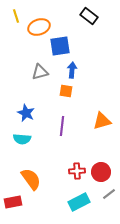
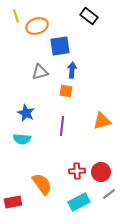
orange ellipse: moved 2 px left, 1 px up
orange semicircle: moved 11 px right, 5 px down
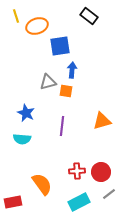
gray triangle: moved 8 px right, 10 px down
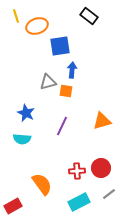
purple line: rotated 18 degrees clockwise
red circle: moved 4 px up
red rectangle: moved 4 px down; rotated 18 degrees counterclockwise
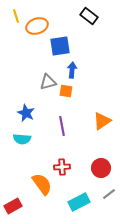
orange triangle: rotated 18 degrees counterclockwise
purple line: rotated 36 degrees counterclockwise
red cross: moved 15 px left, 4 px up
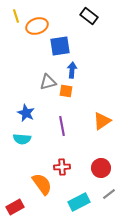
red rectangle: moved 2 px right, 1 px down
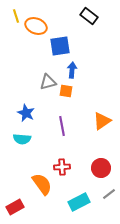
orange ellipse: moved 1 px left; rotated 40 degrees clockwise
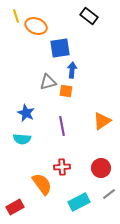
blue square: moved 2 px down
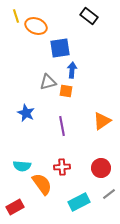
cyan semicircle: moved 27 px down
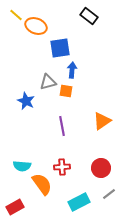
yellow line: moved 1 px up; rotated 32 degrees counterclockwise
blue star: moved 12 px up
